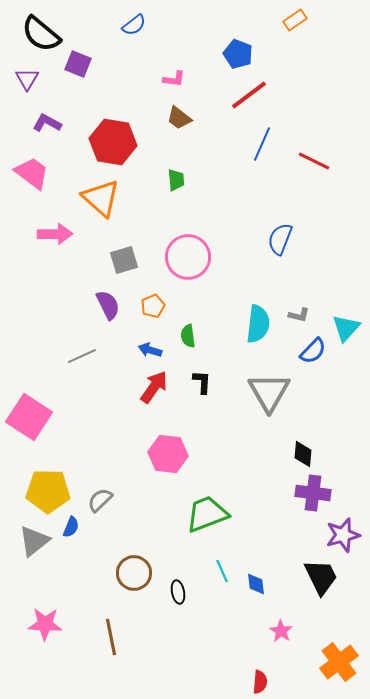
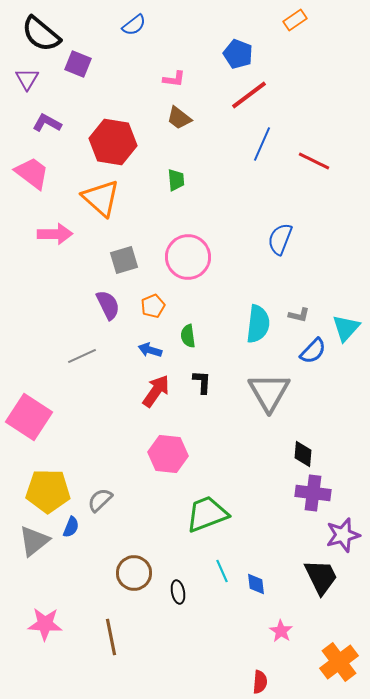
red arrow at (154, 387): moved 2 px right, 4 px down
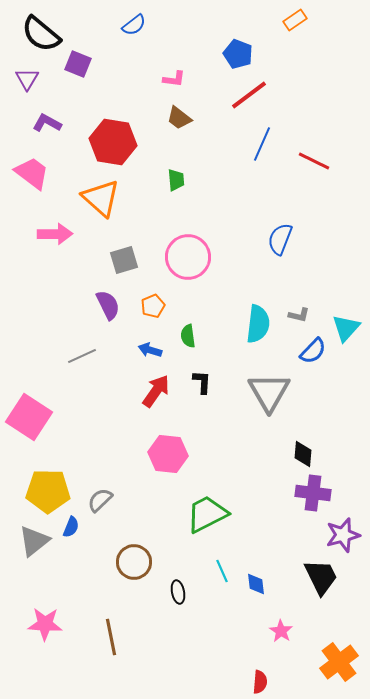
green trapezoid at (207, 514): rotated 6 degrees counterclockwise
brown circle at (134, 573): moved 11 px up
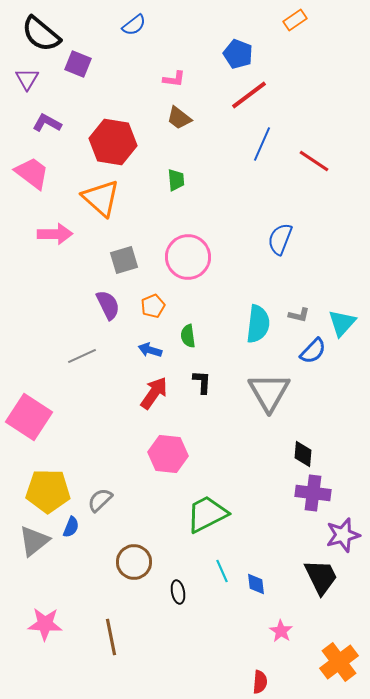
red line at (314, 161): rotated 8 degrees clockwise
cyan triangle at (346, 328): moved 4 px left, 5 px up
red arrow at (156, 391): moved 2 px left, 2 px down
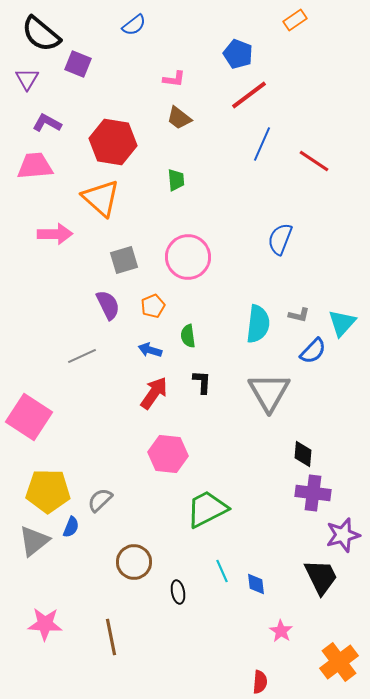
pink trapezoid at (32, 173): moved 3 px right, 7 px up; rotated 42 degrees counterclockwise
green trapezoid at (207, 514): moved 5 px up
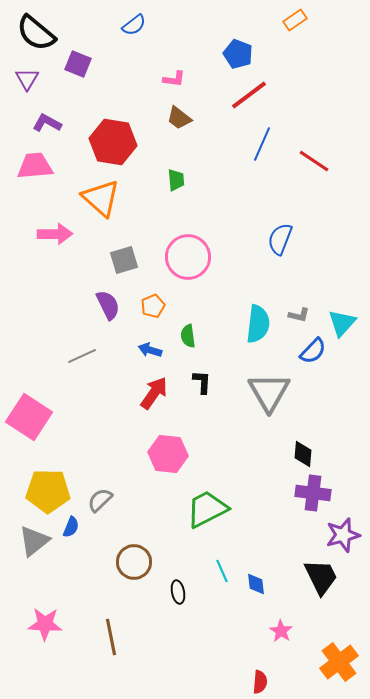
black semicircle at (41, 34): moved 5 px left, 1 px up
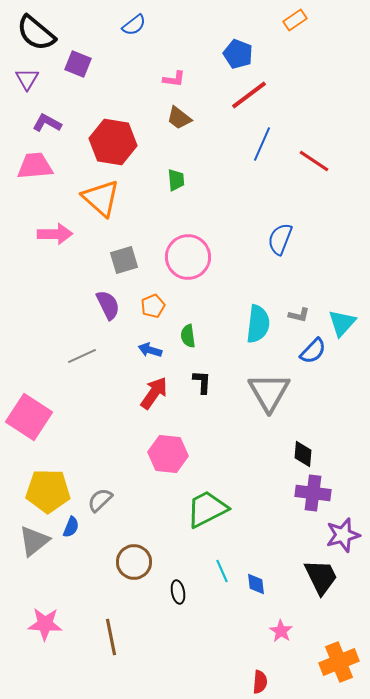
orange cross at (339, 662): rotated 15 degrees clockwise
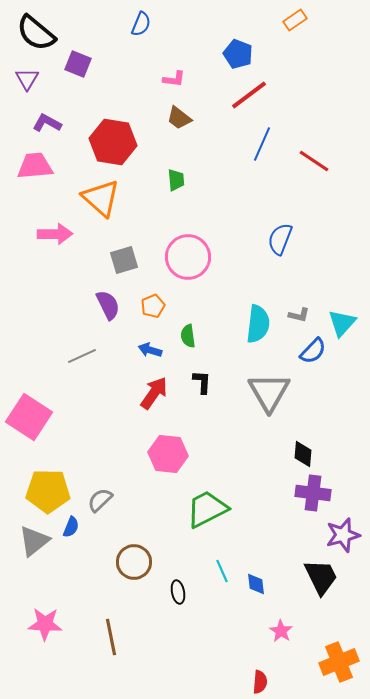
blue semicircle at (134, 25): moved 7 px right, 1 px up; rotated 30 degrees counterclockwise
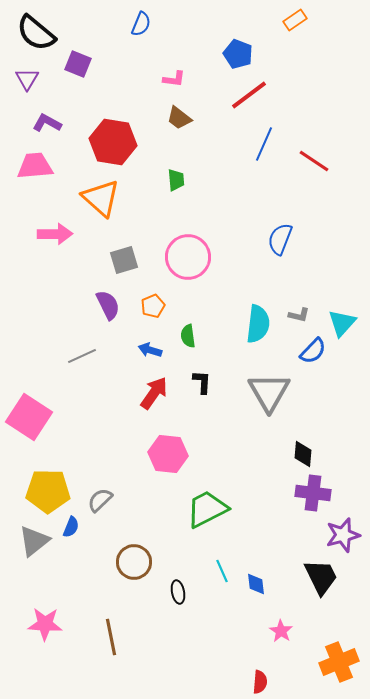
blue line at (262, 144): moved 2 px right
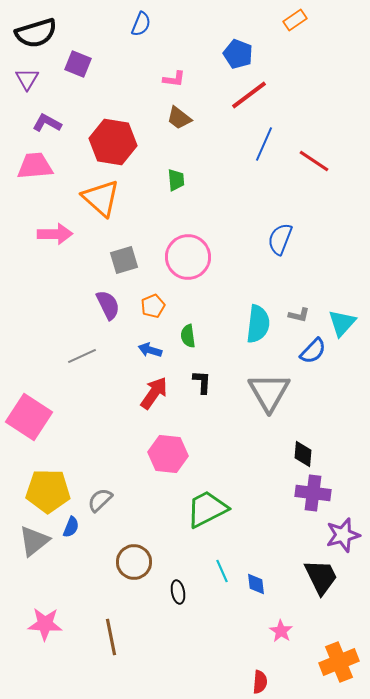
black semicircle at (36, 33): rotated 57 degrees counterclockwise
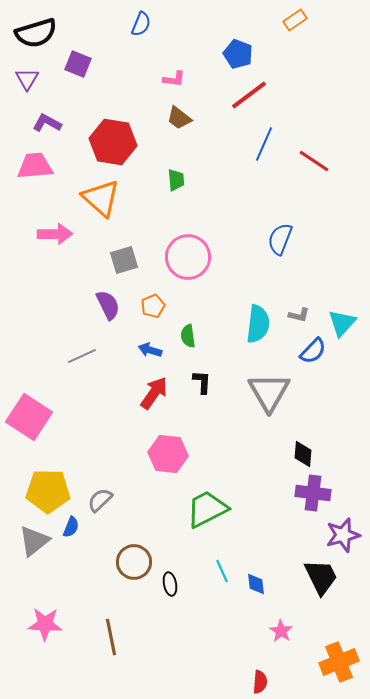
black ellipse at (178, 592): moved 8 px left, 8 px up
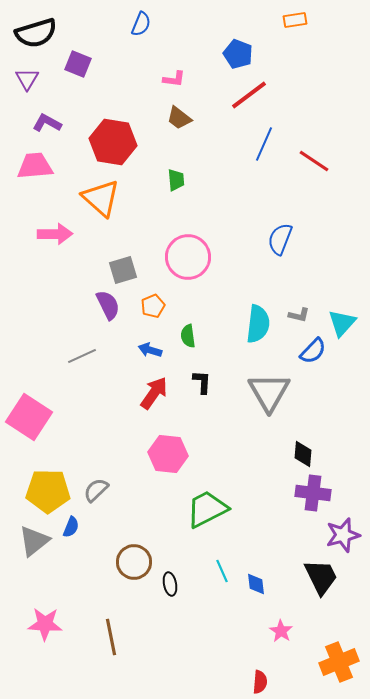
orange rectangle at (295, 20): rotated 25 degrees clockwise
gray square at (124, 260): moved 1 px left, 10 px down
gray semicircle at (100, 500): moved 4 px left, 10 px up
